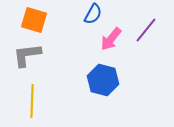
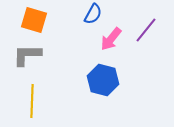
gray L-shape: rotated 8 degrees clockwise
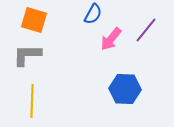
blue hexagon: moved 22 px right, 9 px down; rotated 12 degrees counterclockwise
